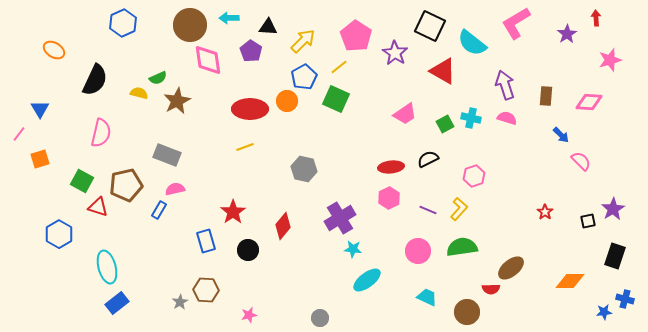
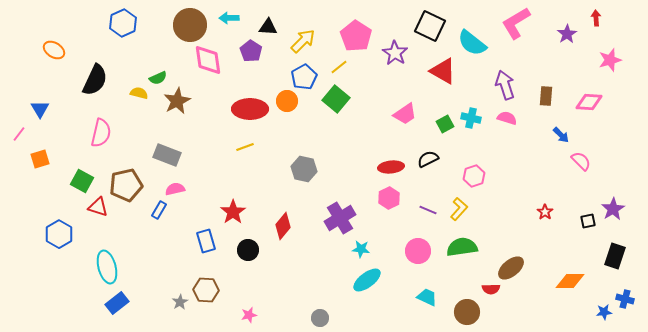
green square at (336, 99): rotated 16 degrees clockwise
cyan star at (353, 249): moved 8 px right
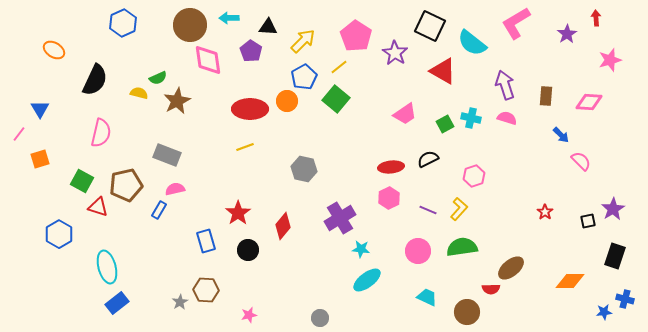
red star at (233, 212): moved 5 px right, 1 px down
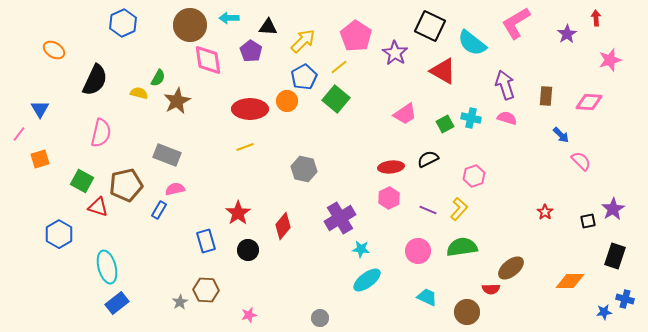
green semicircle at (158, 78): rotated 36 degrees counterclockwise
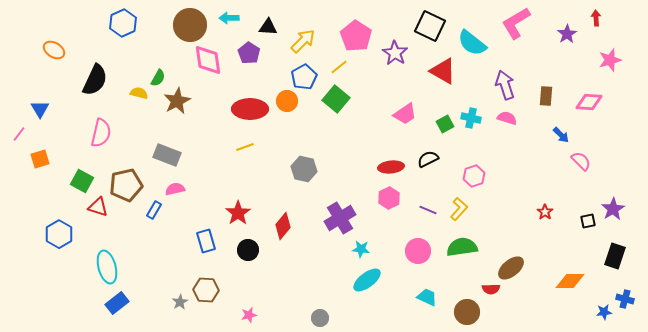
purple pentagon at (251, 51): moved 2 px left, 2 px down
blue rectangle at (159, 210): moved 5 px left
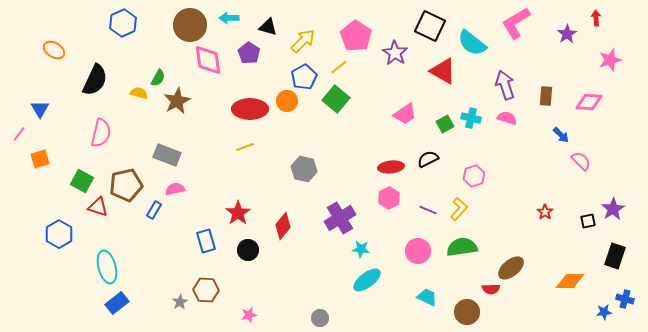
black triangle at (268, 27): rotated 12 degrees clockwise
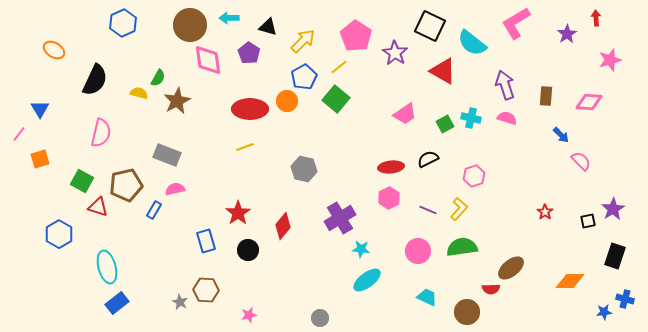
gray star at (180, 302): rotated 14 degrees counterclockwise
